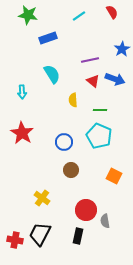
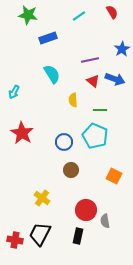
cyan arrow: moved 8 px left; rotated 32 degrees clockwise
cyan pentagon: moved 4 px left
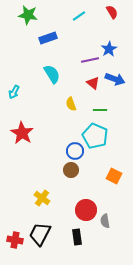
blue star: moved 13 px left
red triangle: moved 2 px down
yellow semicircle: moved 2 px left, 4 px down; rotated 16 degrees counterclockwise
blue circle: moved 11 px right, 9 px down
black rectangle: moved 1 px left, 1 px down; rotated 21 degrees counterclockwise
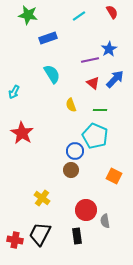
blue arrow: rotated 66 degrees counterclockwise
yellow semicircle: moved 1 px down
black rectangle: moved 1 px up
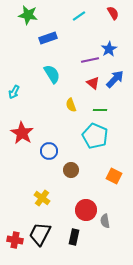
red semicircle: moved 1 px right, 1 px down
blue circle: moved 26 px left
black rectangle: moved 3 px left, 1 px down; rotated 21 degrees clockwise
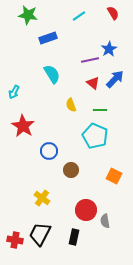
red star: moved 1 px right, 7 px up
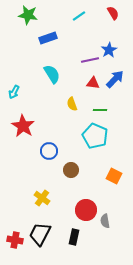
blue star: moved 1 px down
red triangle: rotated 32 degrees counterclockwise
yellow semicircle: moved 1 px right, 1 px up
